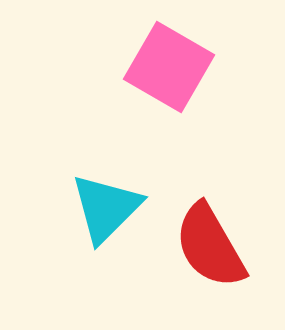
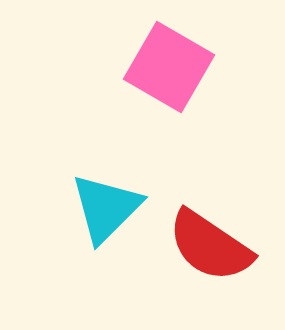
red semicircle: rotated 26 degrees counterclockwise
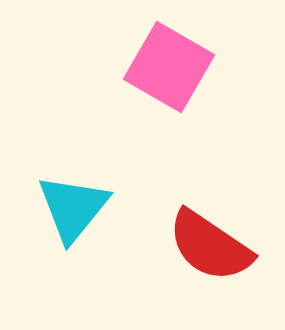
cyan triangle: moved 33 px left; rotated 6 degrees counterclockwise
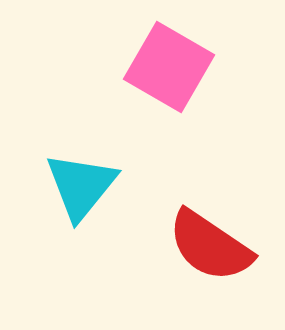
cyan triangle: moved 8 px right, 22 px up
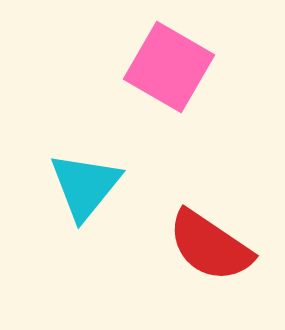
cyan triangle: moved 4 px right
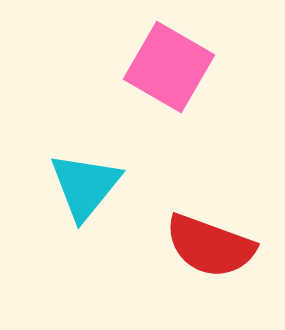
red semicircle: rotated 14 degrees counterclockwise
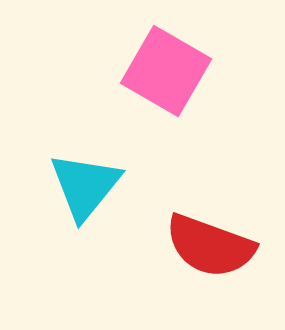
pink square: moved 3 px left, 4 px down
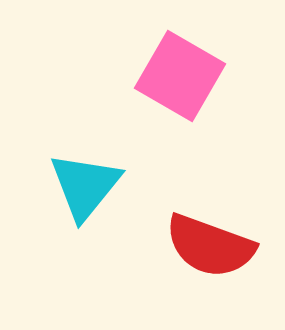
pink square: moved 14 px right, 5 px down
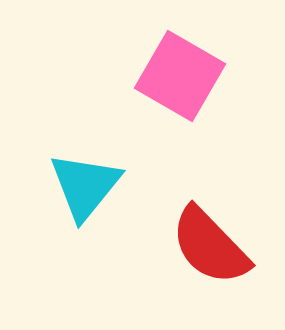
red semicircle: rotated 26 degrees clockwise
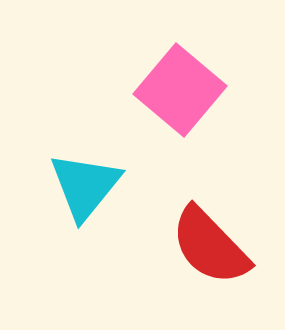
pink square: moved 14 px down; rotated 10 degrees clockwise
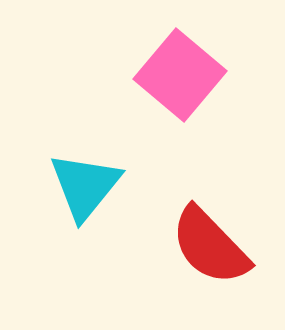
pink square: moved 15 px up
